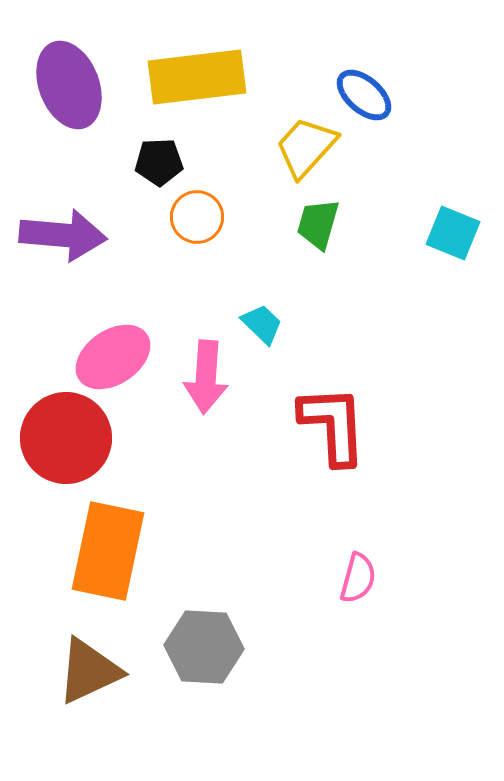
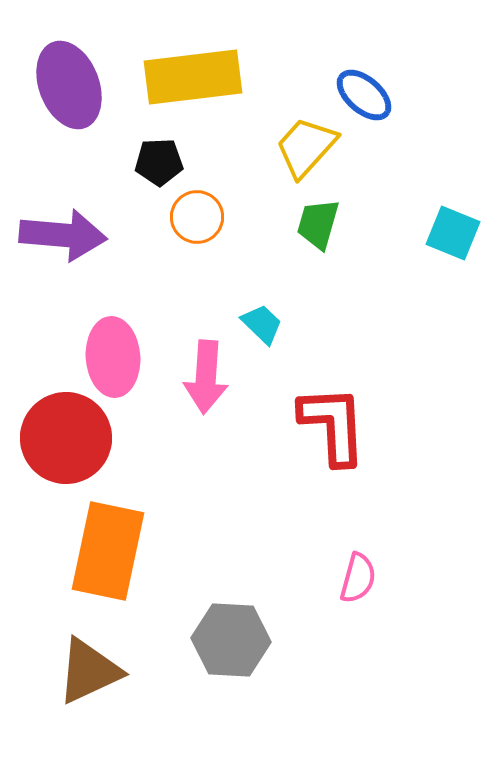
yellow rectangle: moved 4 px left
pink ellipse: rotated 60 degrees counterclockwise
gray hexagon: moved 27 px right, 7 px up
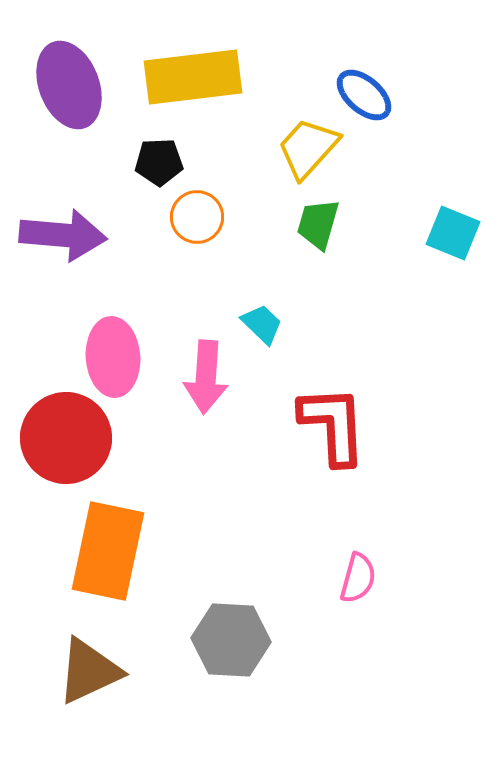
yellow trapezoid: moved 2 px right, 1 px down
